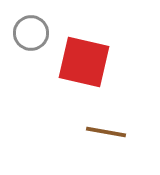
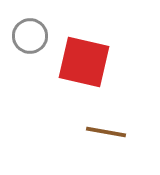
gray circle: moved 1 px left, 3 px down
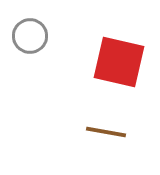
red square: moved 35 px right
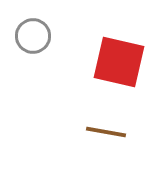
gray circle: moved 3 px right
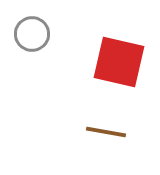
gray circle: moved 1 px left, 2 px up
